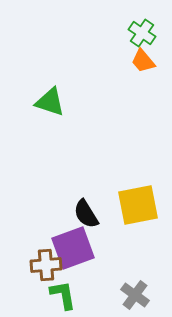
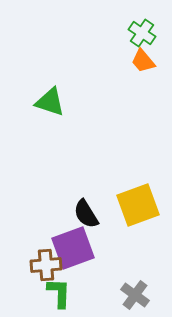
yellow square: rotated 9 degrees counterclockwise
green L-shape: moved 4 px left, 2 px up; rotated 12 degrees clockwise
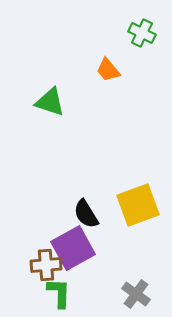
green cross: rotated 8 degrees counterclockwise
orange trapezoid: moved 35 px left, 9 px down
purple square: rotated 9 degrees counterclockwise
gray cross: moved 1 px right, 1 px up
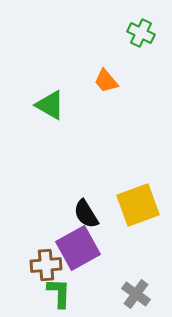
green cross: moved 1 px left
orange trapezoid: moved 2 px left, 11 px down
green triangle: moved 3 px down; rotated 12 degrees clockwise
purple square: moved 5 px right
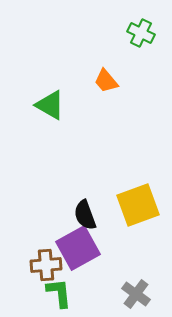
black semicircle: moved 1 px left, 1 px down; rotated 12 degrees clockwise
green L-shape: rotated 8 degrees counterclockwise
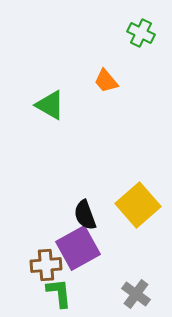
yellow square: rotated 21 degrees counterclockwise
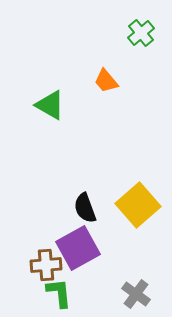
green cross: rotated 24 degrees clockwise
black semicircle: moved 7 px up
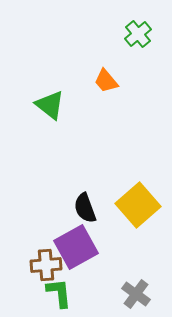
green cross: moved 3 px left, 1 px down
green triangle: rotated 8 degrees clockwise
purple square: moved 2 px left, 1 px up
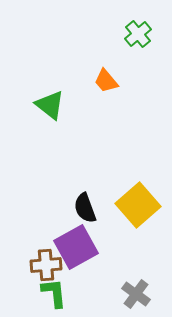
green L-shape: moved 5 px left
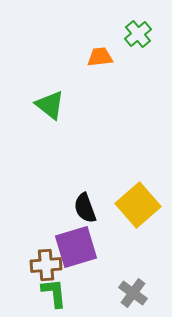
orange trapezoid: moved 6 px left, 24 px up; rotated 124 degrees clockwise
purple square: rotated 12 degrees clockwise
gray cross: moved 3 px left, 1 px up
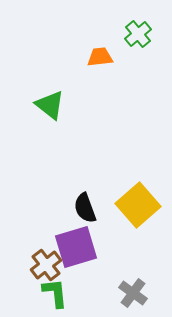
brown cross: rotated 32 degrees counterclockwise
green L-shape: moved 1 px right
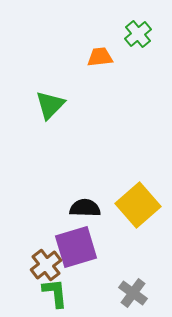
green triangle: rotated 36 degrees clockwise
black semicircle: rotated 112 degrees clockwise
